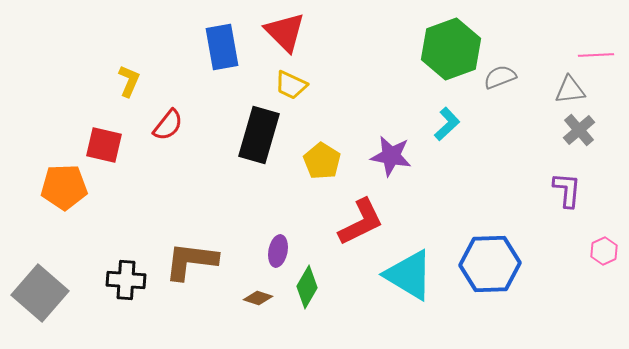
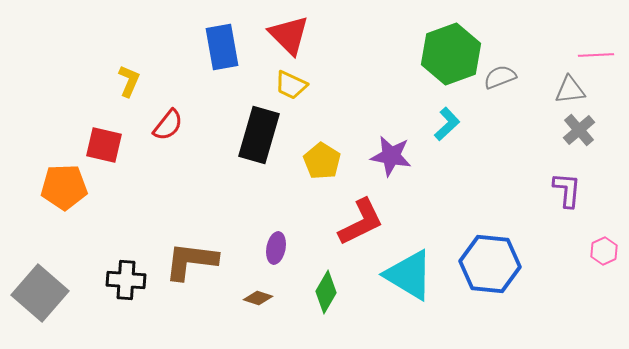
red triangle: moved 4 px right, 3 px down
green hexagon: moved 5 px down
purple ellipse: moved 2 px left, 3 px up
blue hexagon: rotated 8 degrees clockwise
green diamond: moved 19 px right, 5 px down
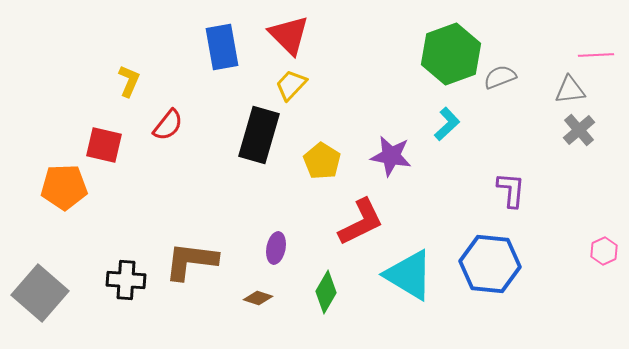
yellow trapezoid: rotated 108 degrees clockwise
purple L-shape: moved 56 px left
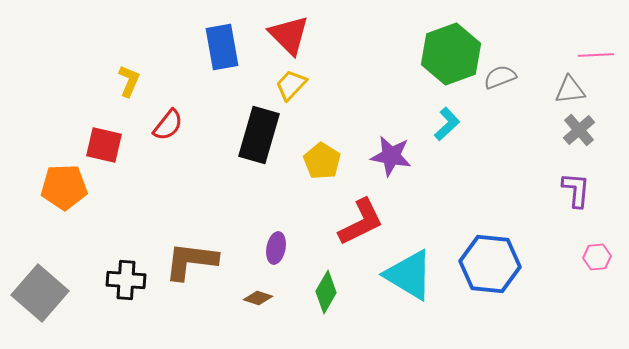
purple L-shape: moved 65 px right
pink hexagon: moved 7 px left, 6 px down; rotated 20 degrees clockwise
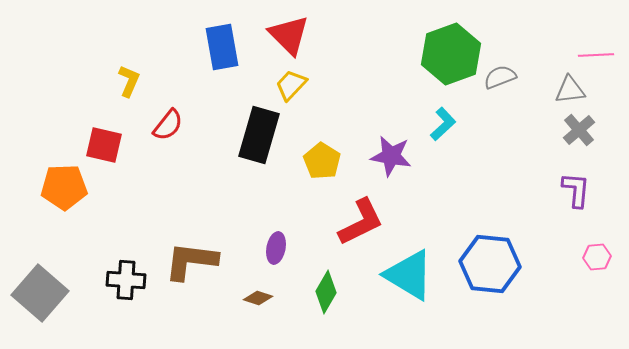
cyan L-shape: moved 4 px left
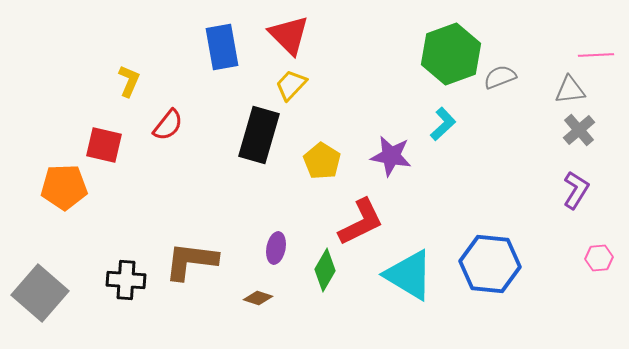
purple L-shape: rotated 27 degrees clockwise
pink hexagon: moved 2 px right, 1 px down
green diamond: moved 1 px left, 22 px up
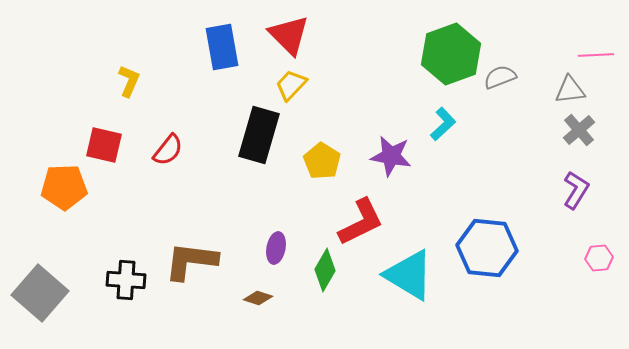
red semicircle: moved 25 px down
blue hexagon: moved 3 px left, 16 px up
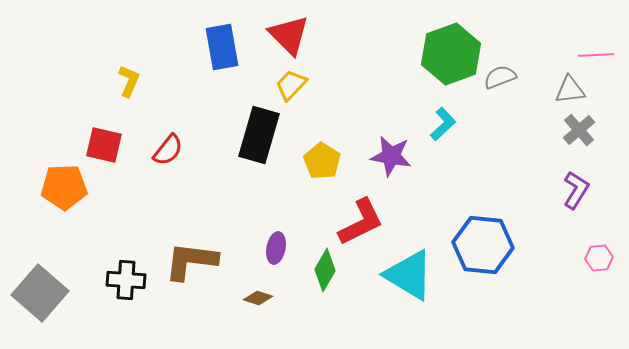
blue hexagon: moved 4 px left, 3 px up
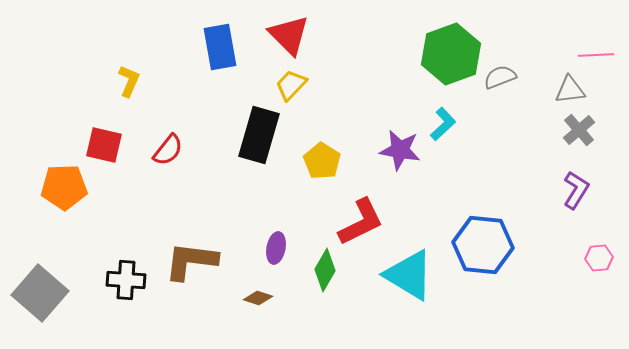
blue rectangle: moved 2 px left
purple star: moved 9 px right, 6 px up
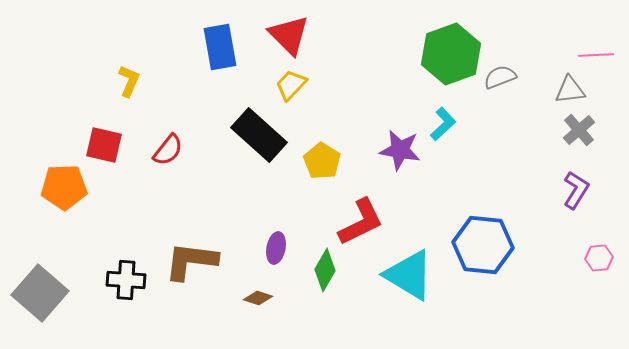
black rectangle: rotated 64 degrees counterclockwise
